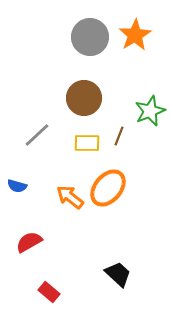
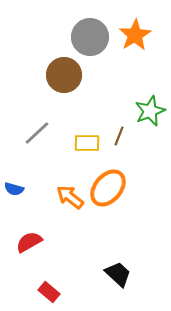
brown circle: moved 20 px left, 23 px up
gray line: moved 2 px up
blue semicircle: moved 3 px left, 3 px down
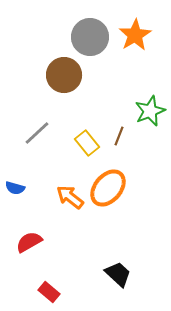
yellow rectangle: rotated 50 degrees clockwise
blue semicircle: moved 1 px right, 1 px up
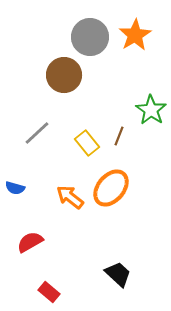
green star: moved 1 px right, 1 px up; rotated 16 degrees counterclockwise
orange ellipse: moved 3 px right
red semicircle: moved 1 px right
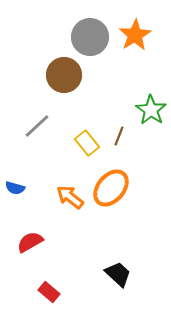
gray line: moved 7 px up
